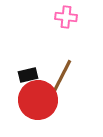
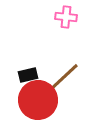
brown line: moved 2 px right, 1 px down; rotated 20 degrees clockwise
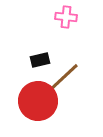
black rectangle: moved 12 px right, 15 px up
red circle: moved 1 px down
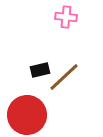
black rectangle: moved 10 px down
red circle: moved 11 px left, 14 px down
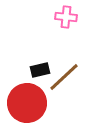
red circle: moved 12 px up
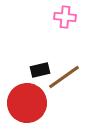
pink cross: moved 1 px left
brown line: rotated 8 degrees clockwise
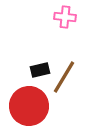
brown line: rotated 24 degrees counterclockwise
red circle: moved 2 px right, 3 px down
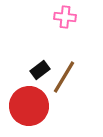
black rectangle: rotated 24 degrees counterclockwise
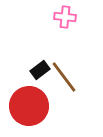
brown line: rotated 68 degrees counterclockwise
